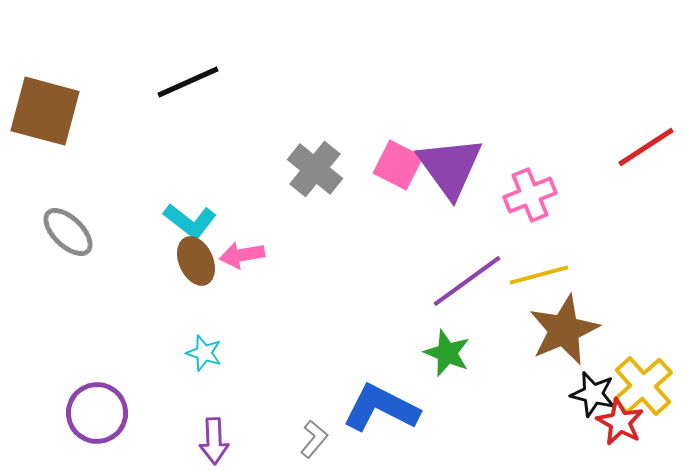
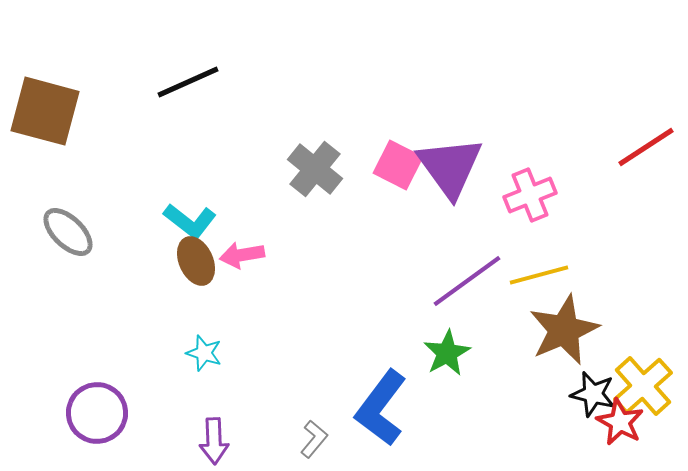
green star: rotated 21 degrees clockwise
blue L-shape: rotated 80 degrees counterclockwise
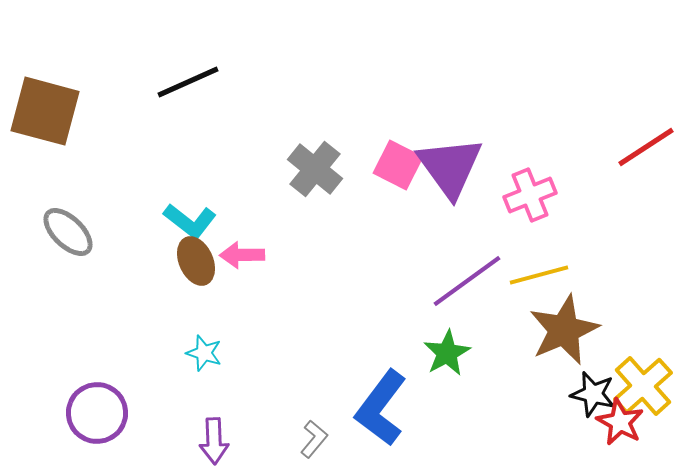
pink arrow: rotated 9 degrees clockwise
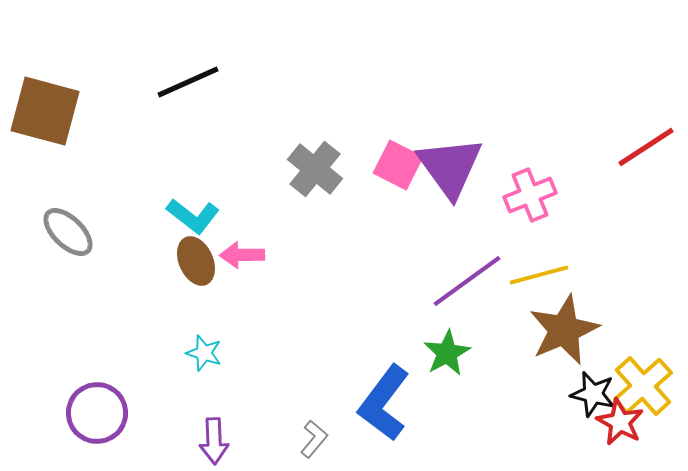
cyan L-shape: moved 3 px right, 5 px up
blue L-shape: moved 3 px right, 5 px up
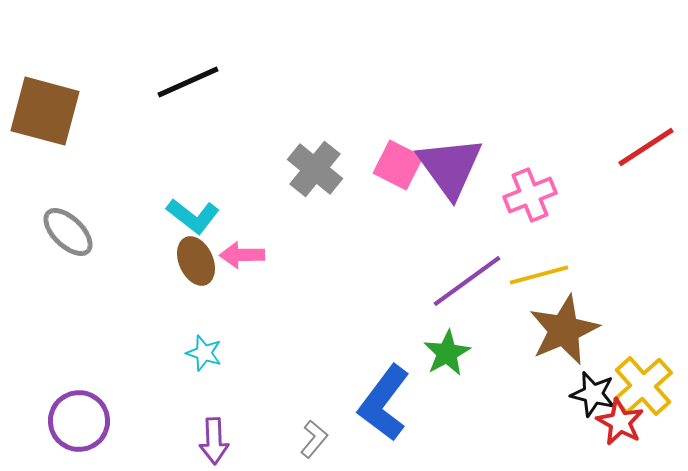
purple circle: moved 18 px left, 8 px down
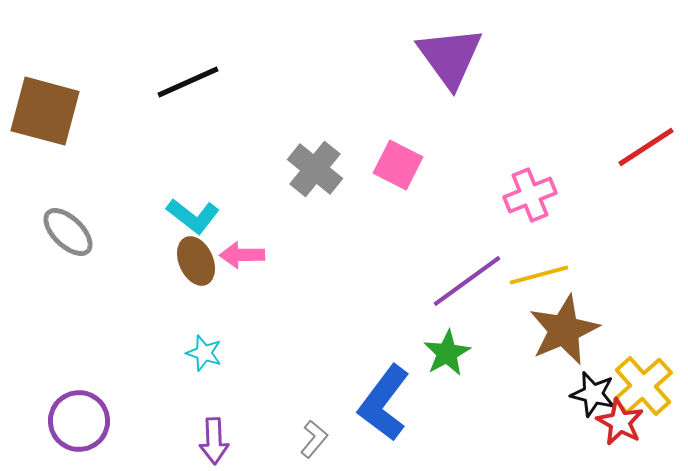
purple triangle: moved 110 px up
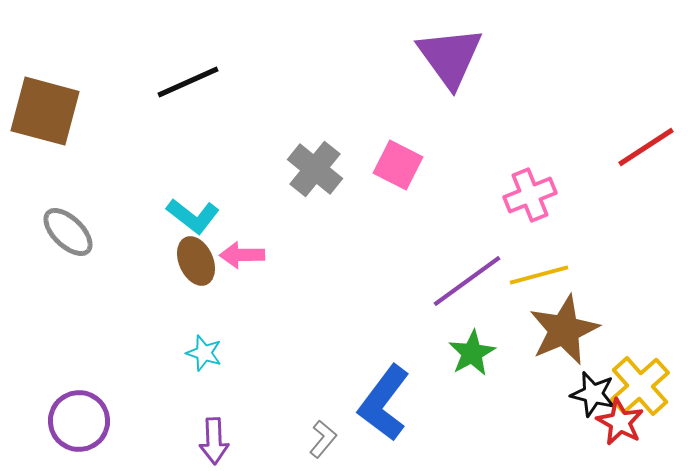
green star: moved 25 px right
yellow cross: moved 3 px left
gray L-shape: moved 9 px right
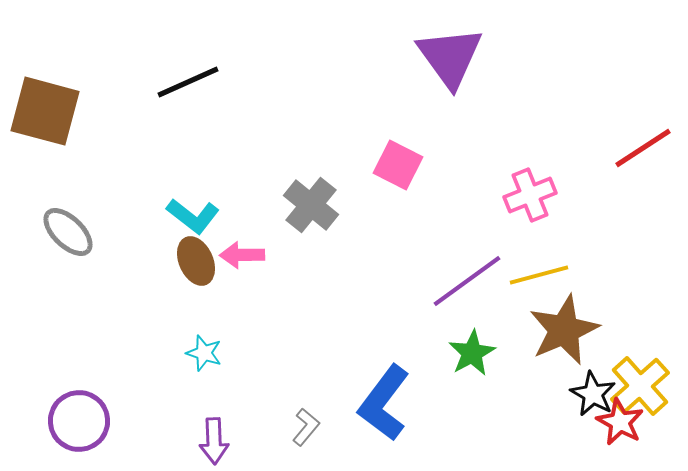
red line: moved 3 px left, 1 px down
gray cross: moved 4 px left, 36 px down
black star: rotated 15 degrees clockwise
gray L-shape: moved 17 px left, 12 px up
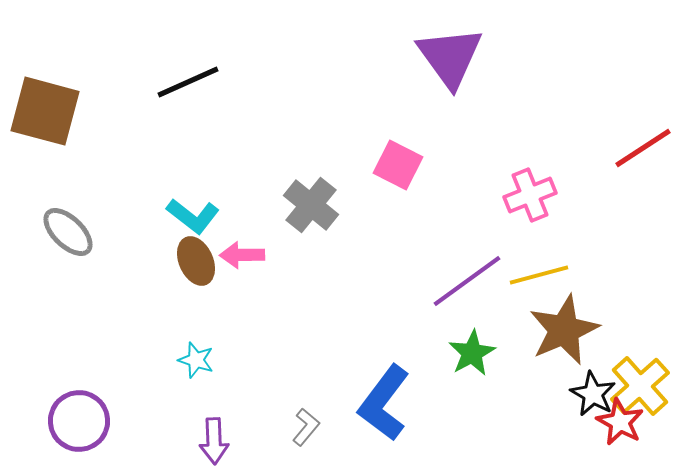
cyan star: moved 8 px left, 7 px down
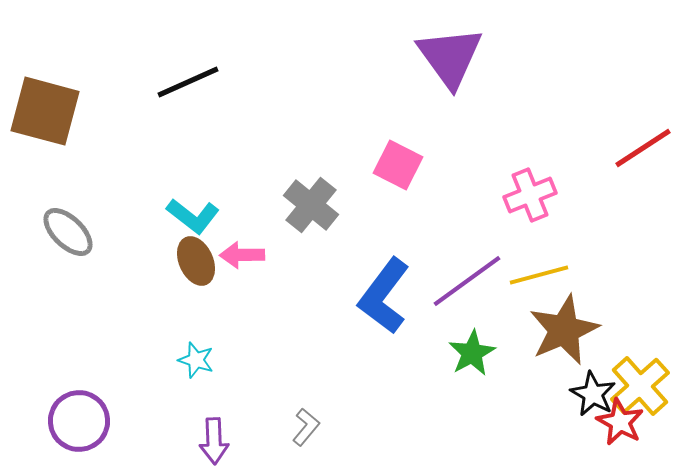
blue L-shape: moved 107 px up
